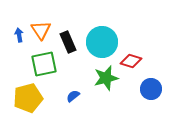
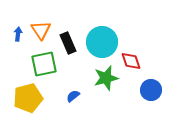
blue arrow: moved 1 px left, 1 px up; rotated 16 degrees clockwise
black rectangle: moved 1 px down
red diamond: rotated 55 degrees clockwise
blue circle: moved 1 px down
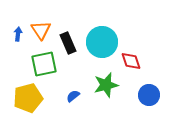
green star: moved 7 px down
blue circle: moved 2 px left, 5 px down
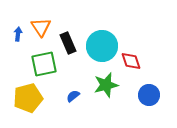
orange triangle: moved 3 px up
cyan circle: moved 4 px down
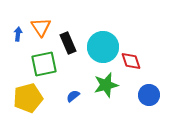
cyan circle: moved 1 px right, 1 px down
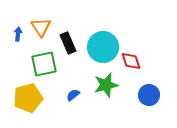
blue semicircle: moved 1 px up
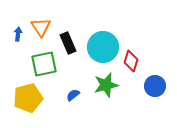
red diamond: rotated 35 degrees clockwise
blue circle: moved 6 px right, 9 px up
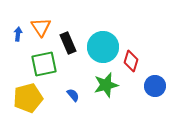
blue semicircle: rotated 88 degrees clockwise
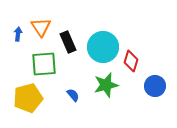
black rectangle: moved 1 px up
green square: rotated 8 degrees clockwise
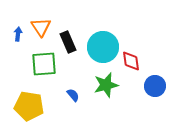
red diamond: rotated 25 degrees counterclockwise
yellow pentagon: moved 1 px right, 8 px down; rotated 24 degrees clockwise
